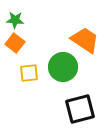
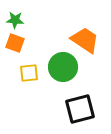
orange square: rotated 18 degrees counterclockwise
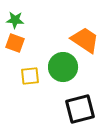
yellow square: moved 1 px right, 3 px down
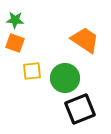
green circle: moved 2 px right, 11 px down
yellow square: moved 2 px right, 5 px up
black square: rotated 8 degrees counterclockwise
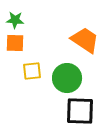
orange square: rotated 18 degrees counterclockwise
green circle: moved 2 px right
black square: moved 2 px down; rotated 24 degrees clockwise
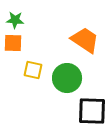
orange square: moved 2 px left
yellow square: moved 1 px right, 1 px up; rotated 18 degrees clockwise
black square: moved 12 px right
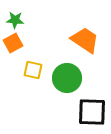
orange square: rotated 30 degrees counterclockwise
black square: moved 1 px down
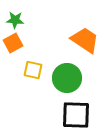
black square: moved 16 px left, 3 px down
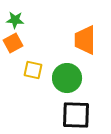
orange trapezoid: rotated 124 degrees counterclockwise
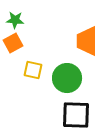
orange trapezoid: moved 2 px right, 1 px down
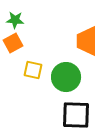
green circle: moved 1 px left, 1 px up
